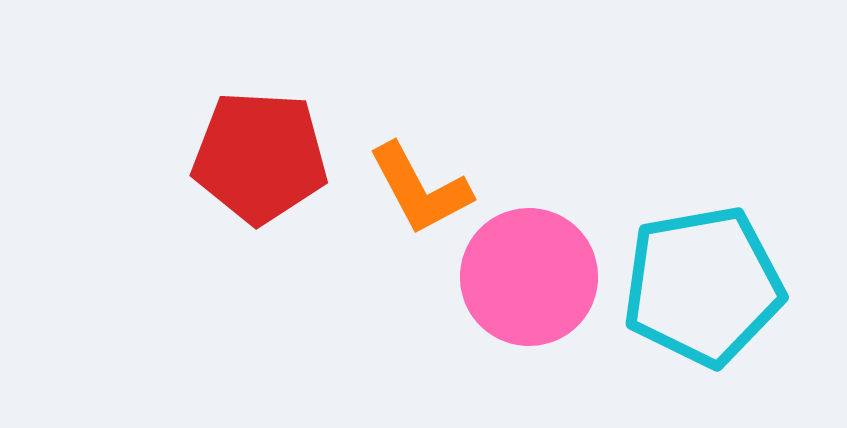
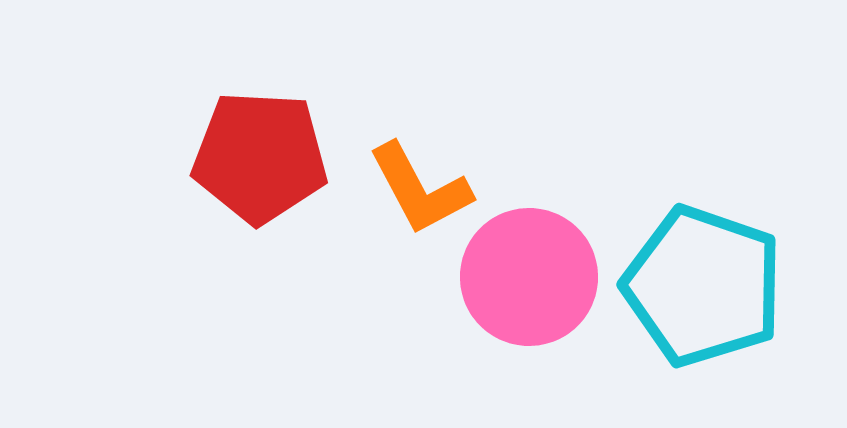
cyan pentagon: rotated 29 degrees clockwise
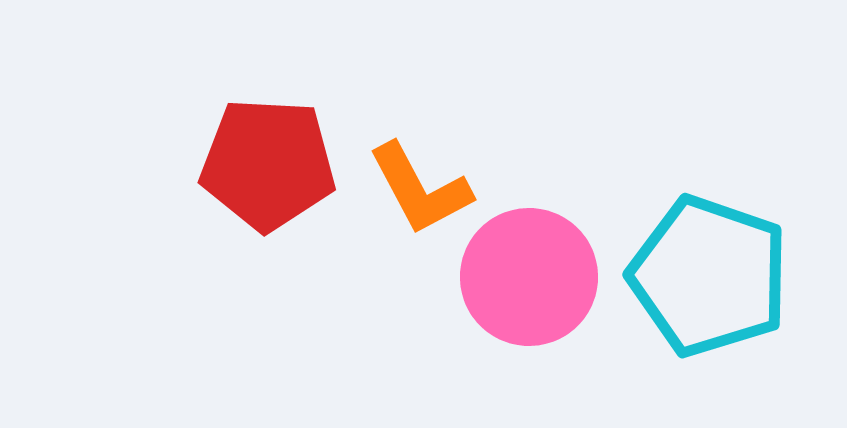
red pentagon: moved 8 px right, 7 px down
cyan pentagon: moved 6 px right, 10 px up
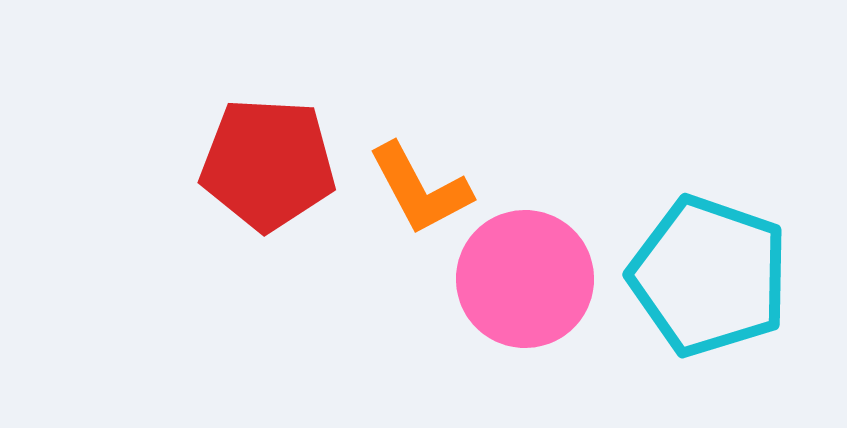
pink circle: moved 4 px left, 2 px down
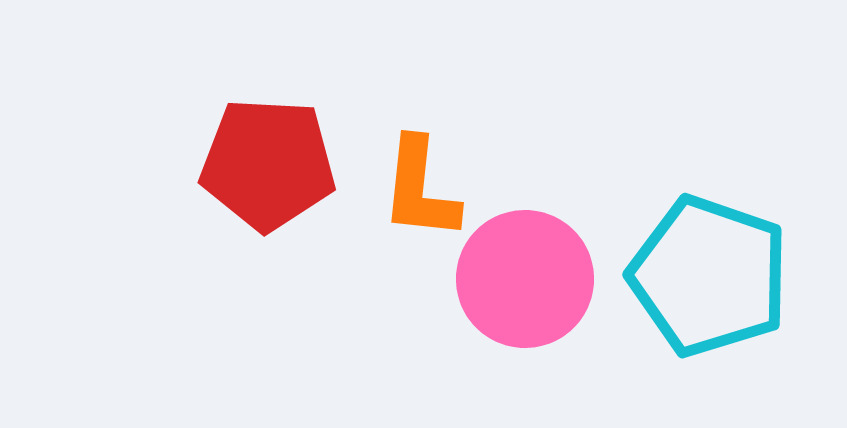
orange L-shape: rotated 34 degrees clockwise
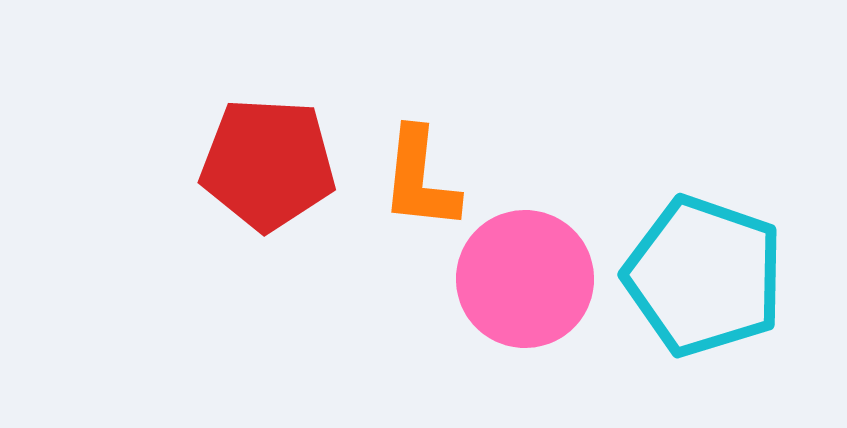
orange L-shape: moved 10 px up
cyan pentagon: moved 5 px left
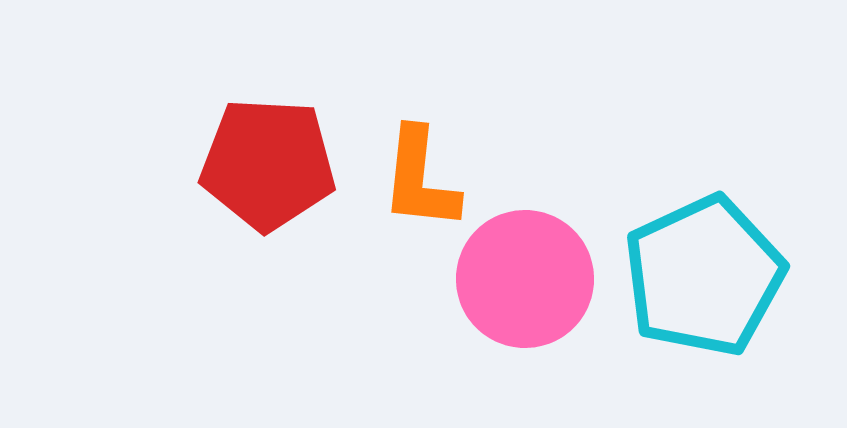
cyan pentagon: rotated 28 degrees clockwise
